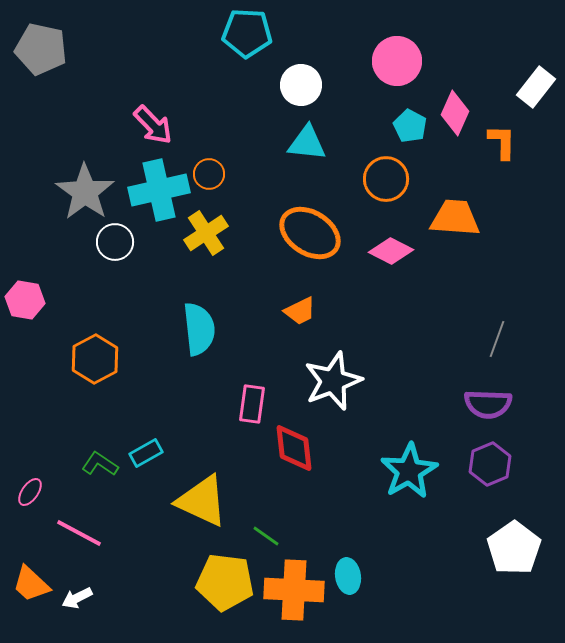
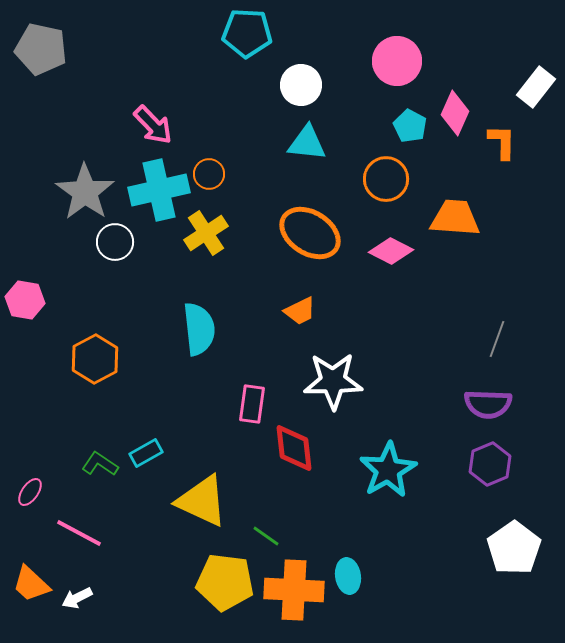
white star at (333, 381): rotated 20 degrees clockwise
cyan star at (409, 471): moved 21 px left, 1 px up
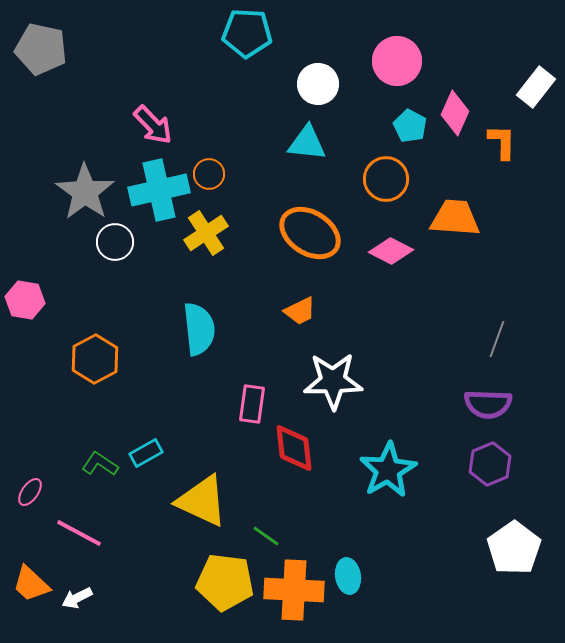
white circle at (301, 85): moved 17 px right, 1 px up
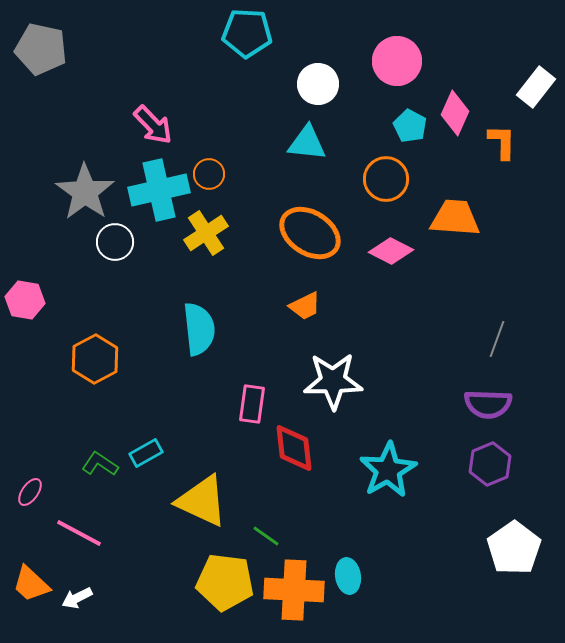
orange trapezoid at (300, 311): moved 5 px right, 5 px up
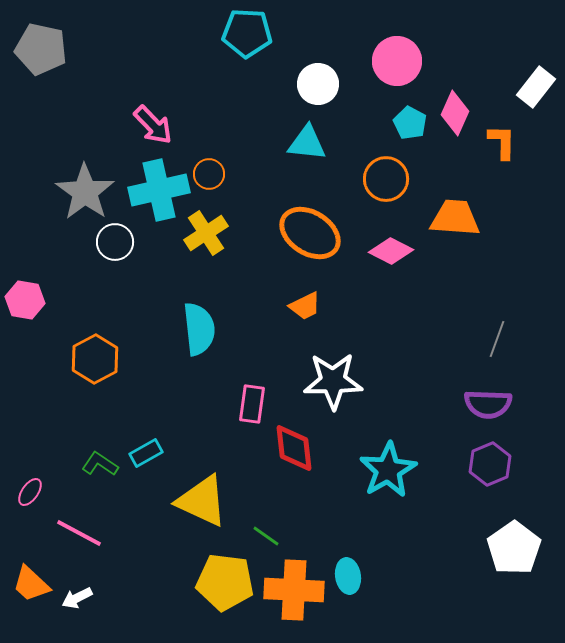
cyan pentagon at (410, 126): moved 3 px up
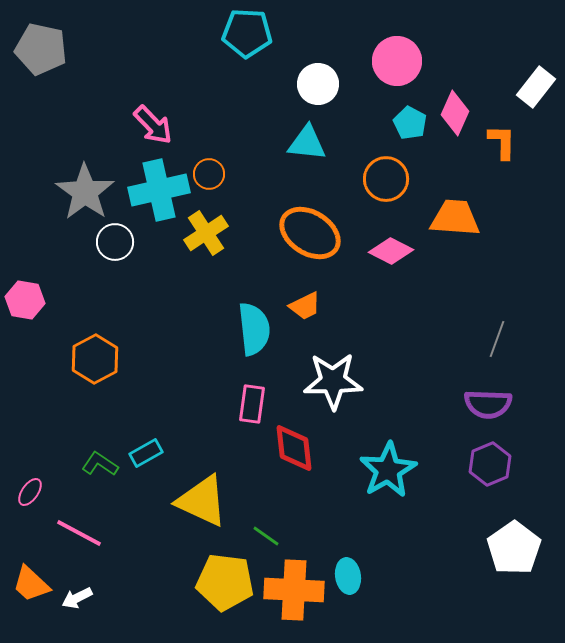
cyan semicircle at (199, 329): moved 55 px right
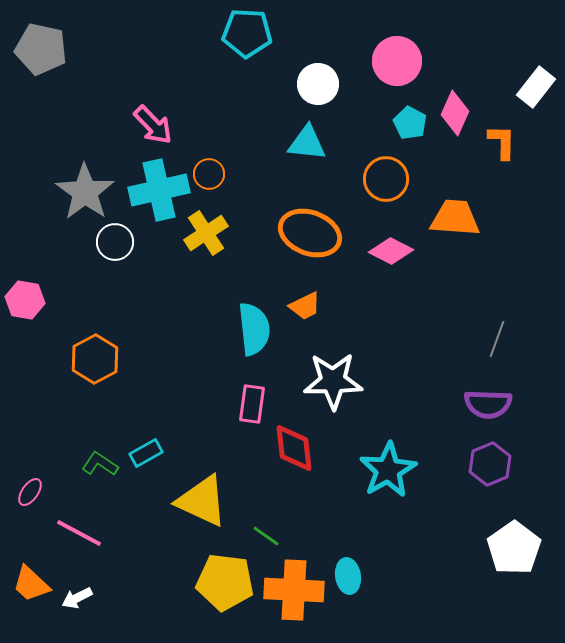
orange ellipse at (310, 233): rotated 12 degrees counterclockwise
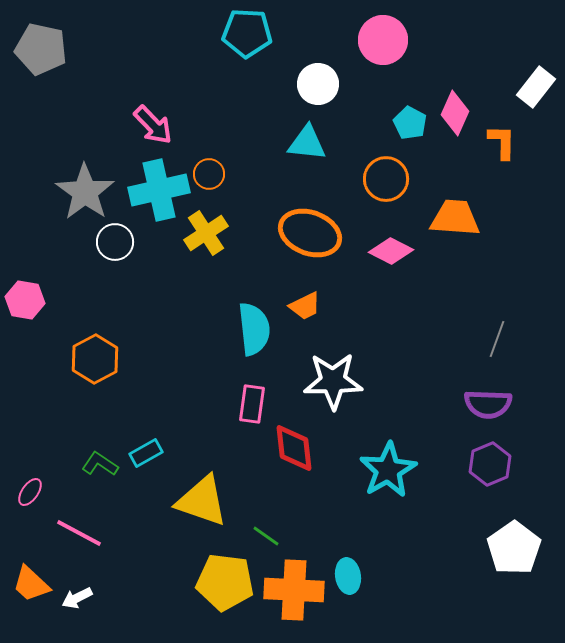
pink circle at (397, 61): moved 14 px left, 21 px up
yellow triangle at (202, 501): rotated 6 degrees counterclockwise
